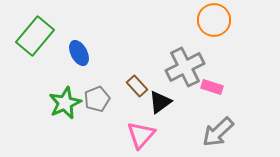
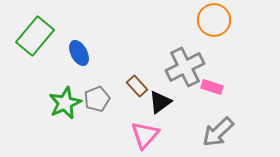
pink triangle: moved 4 px right
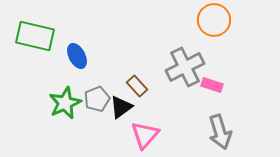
green rectangle: rotated 63 degrees clockwise
blue ellipse: moved 2 px left, 3 px down
pink rectangle: moved 2 px up
black triangle: moved 39 px left, 5 px down
gray arrow: moved 2 px right; rotated 64 degrees counterclockwise
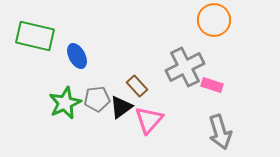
gray pentagon: rotated 15 degrees clockwise
pink triangle: moved 4 px right, 15 px up
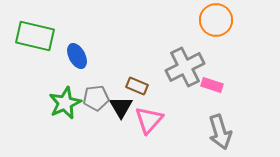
orange circle: moved 2 px right
brown rectangle: rotated 25 degrees counterclockwise
gray pentagon: moved 1 px left, 1 px up
black triangle: rotated 25 degrees counterclockwise
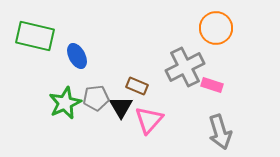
orange circle: moved 8 px down
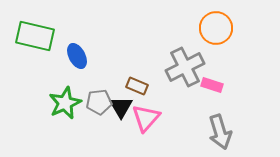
gray pentagon: moved 3 px right, 4 px down
pink triangle: moved 3 px left, 2 px up
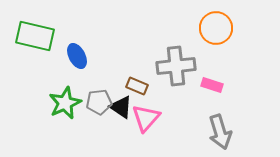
gray cross: moved 9 px left, 1 px up; rotated 21 degrees clockwise
black triangle: rotated 25 degrees counterclockwise
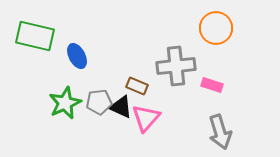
black triangle: rotated 10 degrees counterclockwise
